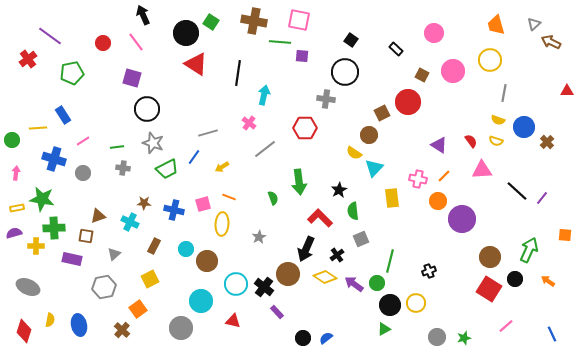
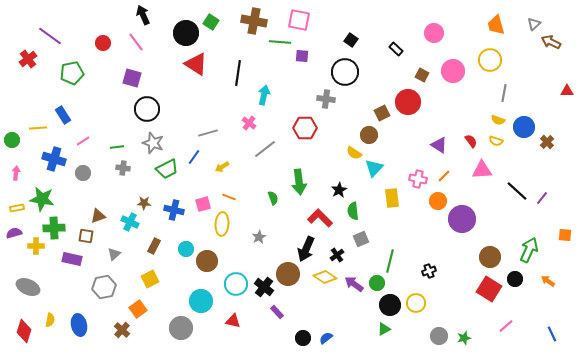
gray circle at (437, 337): moved 2 px right, 1 px up
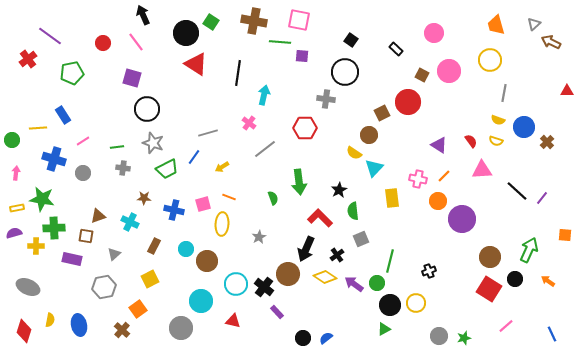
pink circle at (453, 71): moved 4 px left
brown star at (144, 203): moved 5 px up
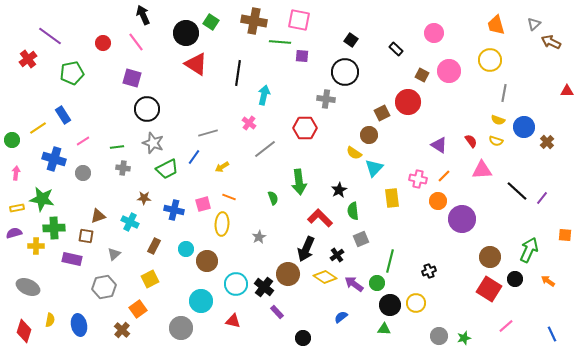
yellow line at (38, 128): rotated 30 degrees counterclockwise
green triangle at (384, 329): rotated 32 degrees clockwise
blue semicircle at (326, 338): moved 15 px right, 21 px up
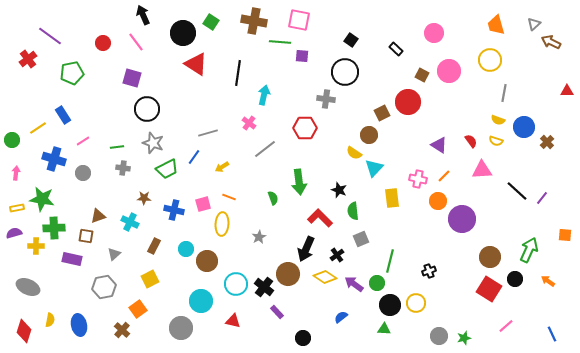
black circle at (186, 33): moved 3 px left
black star at (339, 190): rotated 21 degrees counterclockwise
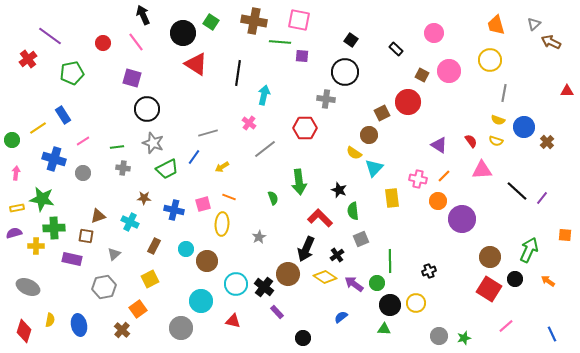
green line at (390, 261): rotated 15 degrees counterclockwise
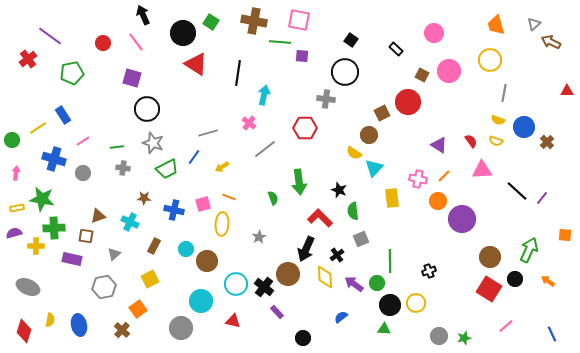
yellow diamond at (325, 277): rotated 55 degrees clockwise
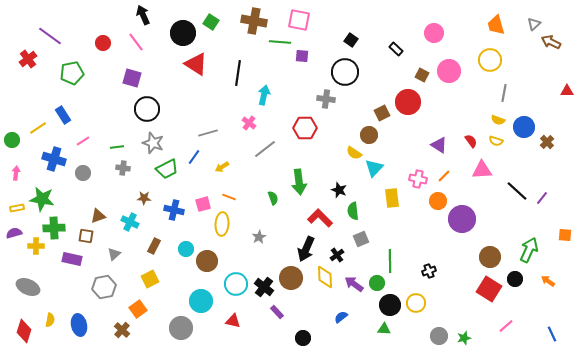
brown circle at (288, 274): moved 3 px right, 4 px down
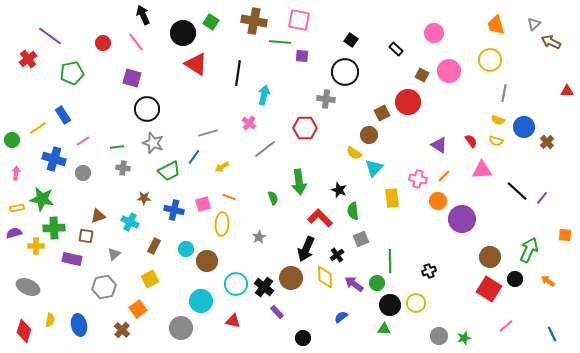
green trapezoid at (167, 169): moved 2 px right, 2 px down
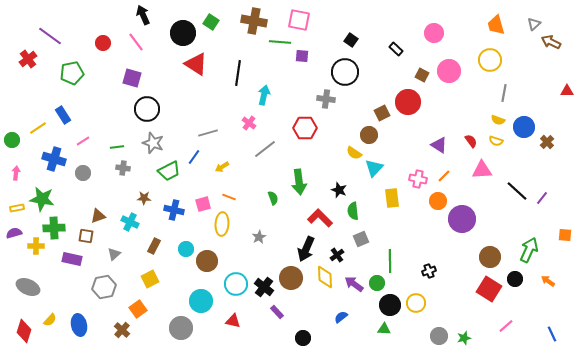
yellow semicircle at (50, 320): rotated 32 degrees clockwise
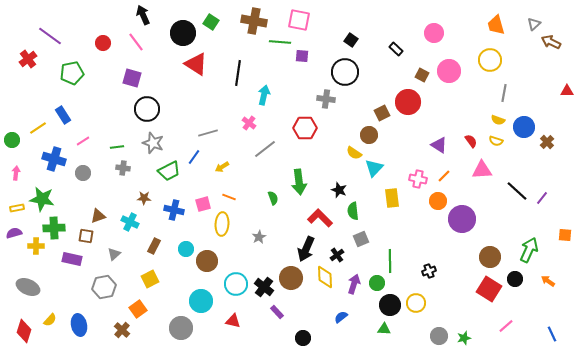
purple arrow at (354, 284): rotated 72 degrees clockwise
